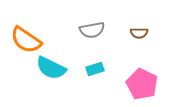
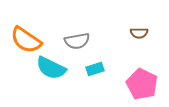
gray semicircle: moved 15 px left, 11 px down
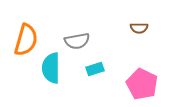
brown semicircle: moved 5 px up
orange semicircle: rotated 108 degrees counterclockwise
cyan semicircle: rotated 64 degrees clockwise
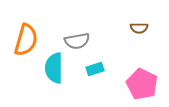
cyan semicircle: moved 3 px right
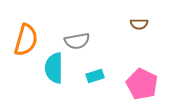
brown semicircle: moved 4 px up
cyan rectangle: moved 7 px down
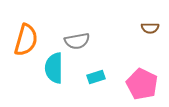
brown semicircle: moved 11 px right, 4 px down
cyan rectangle: moved 1 px right, 1 px down
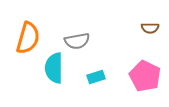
orange semicircle: moved 2 px right, 2 px up
pink pentagon: moved 3 px right, 8 px up
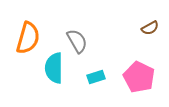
brown semicircle: rotated 30 degrees counterclockwise
gray semicircle: rotated 110 degrees counterclockwise
pink pentagon: moved 6 px left, 1 px down
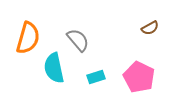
gray semicircle: moved 1 px right, 1 px up; rotated 10 degrees counterclockwise
cyan semicircle: rotated 12 degrees counterclockwise
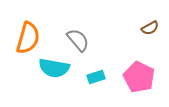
cyan semicircle: rotated 68 degrees counterclockwise
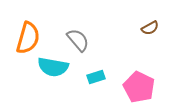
cyan semicircle: moved 1 px left, 1 px up
pink pentagon: moved 10 px down
